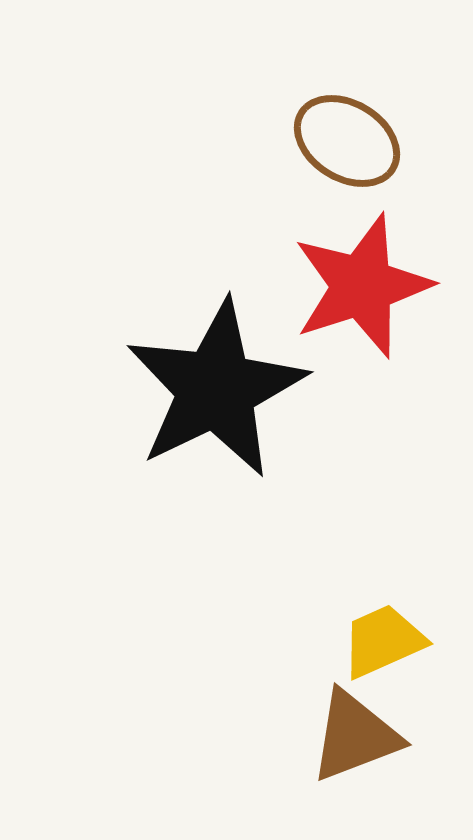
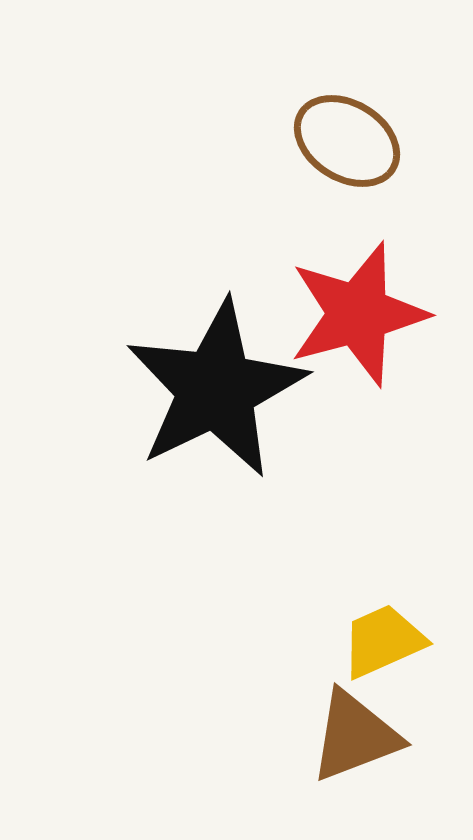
red star: moved 4 px left, 28 px down; rotated 3 degrees clockwise
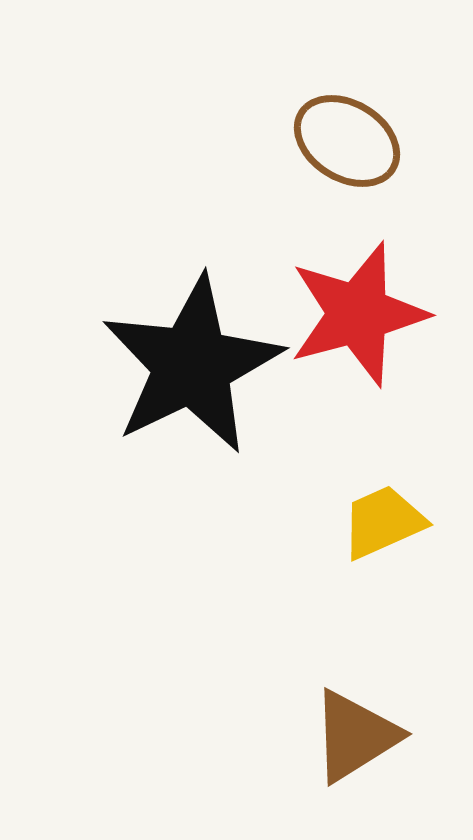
black star: moved 24 px left, 24 px up
yellow trapezoid: moved 119 px up
brown triangle: rotated 11 degrees counterclockwise
